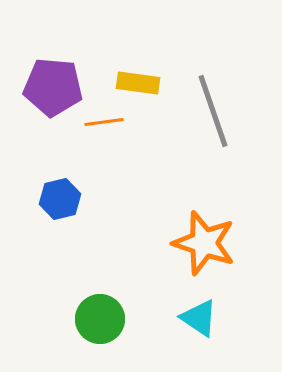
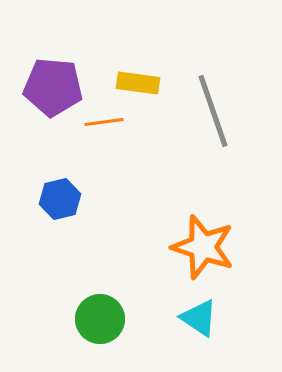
orange star: moved 1 px left, 4 px down
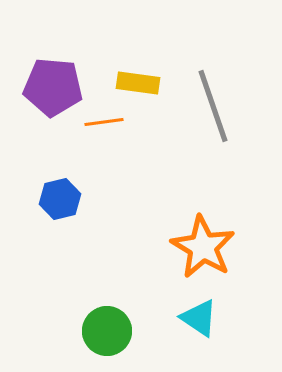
gray line: moved 5 px up
orange star: rotated 12 degrees clockwise
green circle: moved 7 px right, 12 px down
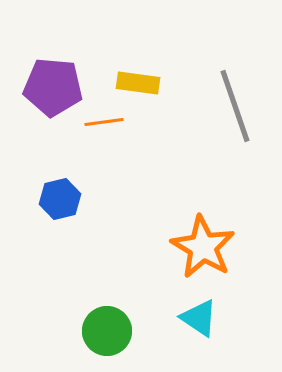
gray line: moved 22 px right
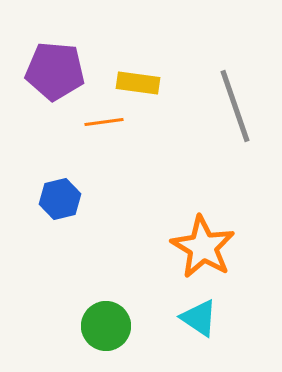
purple pentagon: moved 2 px right, 16 px up
green circle: moved 1 px left, 5 px up
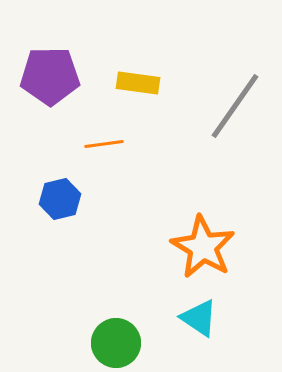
purple pentagon: moved 5 px left, 5 px down; rotated 6 degrees counterclockwise
gray line: rotated 54 degrees clockwise
orange line: moved 22 px down
green circle: moved 10 px right, 17 px down
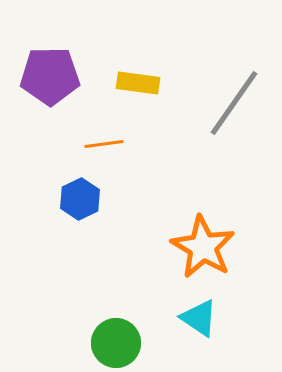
gray line: moved 1 px left, 3 px up
blue hexagon: moved 20 px right; rotated 12 degrees counterclockwise
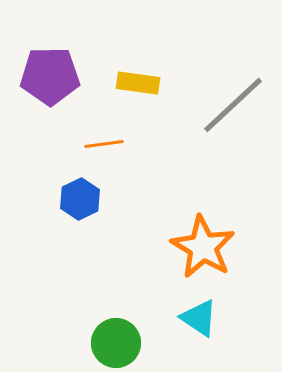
gray line: moved 1 px left, 2 px down; rotated 12 degrees clockwise
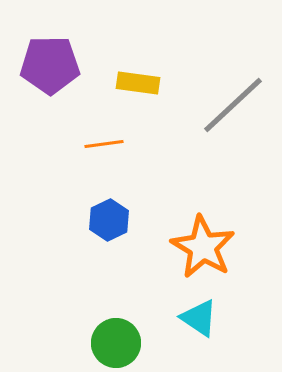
purple pentagon: moved 11 px up
blue hexagon: moved 29 px right, 21 px down
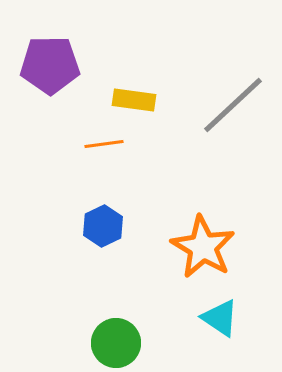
yellow rectangle: moved 4 px left, 17 px down
blue hexagon: moved 6 px left, 6 px down
cyan triangle: moved 21 px right
